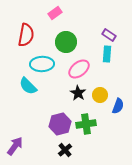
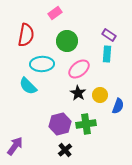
green circle: moved 1 px right, 1 px up
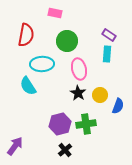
pink rectangle: rotated 48 degrees clockwise
pink ellipse: rotated 65 degrees counterclockwise
cyan semicircle: rotated 12 degrees clockwise
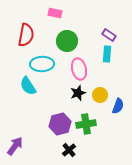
black star: rotated 21 degrees clockwise
black cross: moved 4 px right
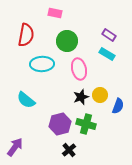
cyan rectangle: rotated 63 degrees counterclockwise
cyan semicircle: moved 2 px left, 14 px down; rotated 18 degrees counterclockwise
black star: moved 3 px right, 4 px down
green cross: rotated 24 degrees clockwise
purple arrow: moved 1 px down
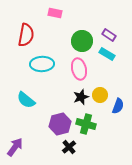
green circle: moved 15 px right
black cross: moved 3 px up
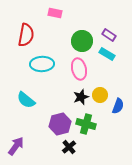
purple arrow: moved 1 px right, 1 px up
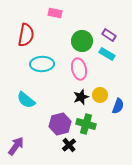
black cross: moved 2 px up
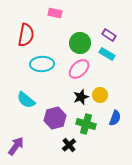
green circle: moved 2 px left, 2 px down
pink ellipse: rotated 60 degrees clockwise
blue semicircle: moved 3 px left, 12 px down
purple hexagon: moved 5 px left, 6 px up
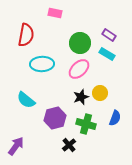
yellow circle: moved 2 px up
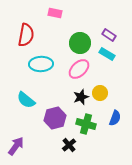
cyan ellipse: moved 1 px left
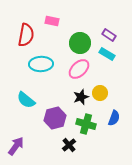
pink rectangle: moved 3 px left, 8 px down
blue semicircle: moved 1 px left
